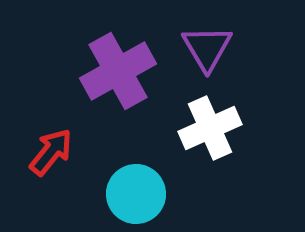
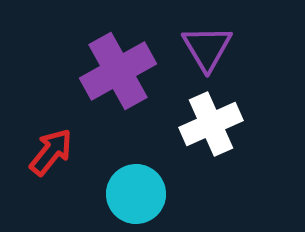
white cross: moved 1 px right, 4 px up
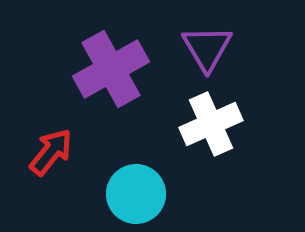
purple cross: moved 7 px left, 2 px up
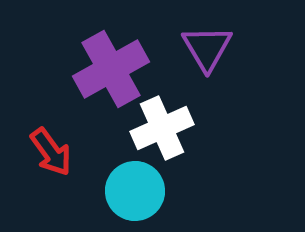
white cross: moved 49 px left, 4 px down
red arrow: rotated 105 degrees clockwise
cyan circle: moved 1 px left, 3 px up
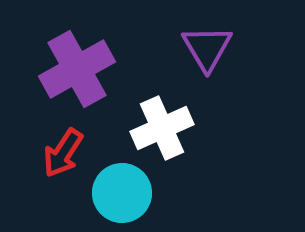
purple cross: moved 34 px left
red arrow: moved 12 px right, 1 px down; rotated 69 degrees clockwise
cyan circle: moved 13 px left, 2 px down
